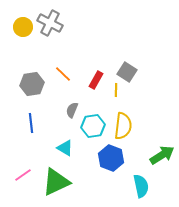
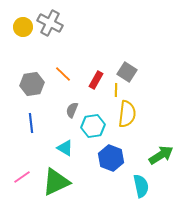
yellow semicircle: moved 4 px right, 12 px up
green arrow: moved 1 px left
pink line: moved 1 px left, 2 px down
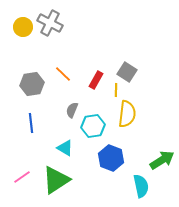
green arrow: moved 1 px right, 5 px down
green triangle: moved 2 px up; rotated 8 degrees counterclockwise
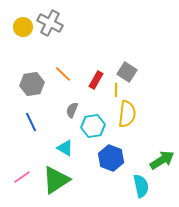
blue line: moved 1 px up; rotated 18 degrees counterclockwise
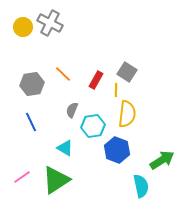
blue hexagon: moved 6 px right, 8 px up
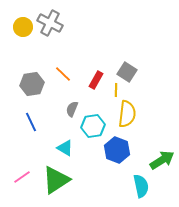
gray semicircle: moved 1 px up
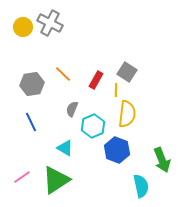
cyan hexagon: rotated 15 degrees counterclockwise
green arrow: rotated 100 degrees clockwise
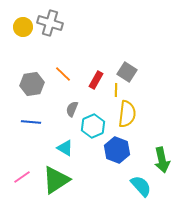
gray cross: rotated 10 degrees counterclockwise
blue line: rotated 60 degrees counterclockwise
green arrow: rotated 10 degrees clockwise
cyan semicircle: rotated 30 degrees counterclockwise
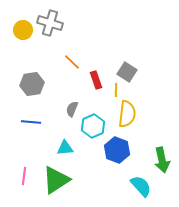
yellow circle: moved 3 px down
orange line: moved 9 px right, 12 px up
red rectangle: rotated 48 degrees counterclockwise
cyan triangle: rotated 36 degrees counterclockwise
pink line: moved 2 px right, 1 px up; rotated 48 degrees counterclockwise
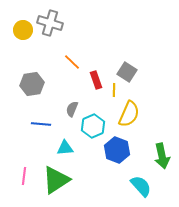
yellow line: moved 2 px left
yellow semicircle: moved 2 px right; rotated 16 degrees clockwise
blue line: moved 10 px right, 2 px down
green arrow: moved 4 px up
